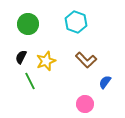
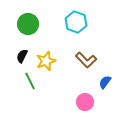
black semicircle: moved 1 px right, 1 px up
pink circle: moved 2 px up
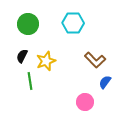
cyan hexagon: moved 3 px left, 1 px down; rotated 20 degrees counterclockwise
brown L-shape: moved 9 px right
green line: rotated 18 degrees clockwise
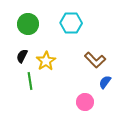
cyan hexagon: moved 2 px left
yellow star: rotated 12 degrees counterclockwise
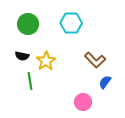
black semicircle: rotated 104 degrees counterclockwise
pink circle: moved 2 px left
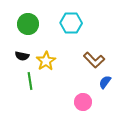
brown L-shape: moved 1 px left
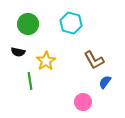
cyan hexagon: rotated 15 degrees clockwise
black semicircle: moved 4 px left, 4 px up
brown L-shape: rotated 15 degrees clockwise
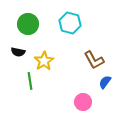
cyan hexagon: moved 1 px left
yellow star: moved 2 px left
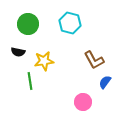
yellow star: rotated 24 degrees clockwise
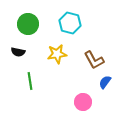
yellow star: moved 13 px right, 7 px up
